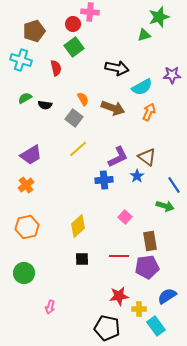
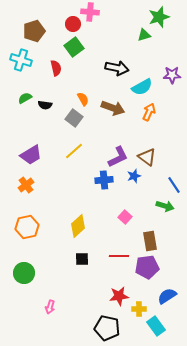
yellow line: moved 4 px left, 2 px down
blue star: moved 3 px left; rotated 16 degrees clockwise
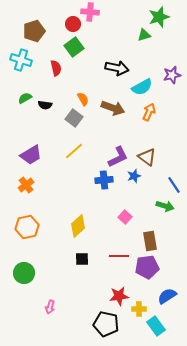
purple star: rotated 12 degrees counterclockwise
black pentagon: moved 1 px left, 4 px up
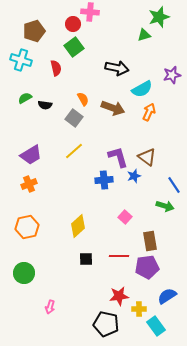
cyan semicircle: moved 2 px down
purple L-shape: rotated 80 degrees counterclockwise
orange cross: moved 3 px right, 1 px up; rotated 14 degrees clockwise
black square: moved 4 px right
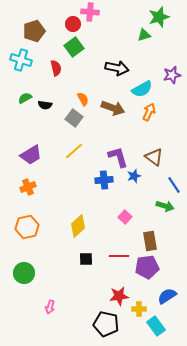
brown triangle: moved 7 px right
orange cross: moved 1 px left, 3 px down
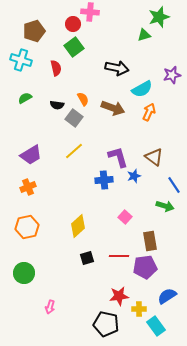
black semicircle: moved 12 px right
black square: moved 1 px right, 1 px up; rotated 16 degrees counterclockwise
purple pentagon: moved 2 px left
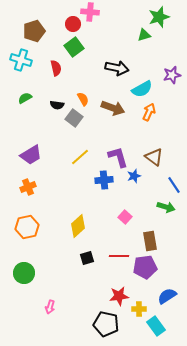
yellow line: moved 6 px right, 6 px down
green arrow: moved 1 px right, 1 px down
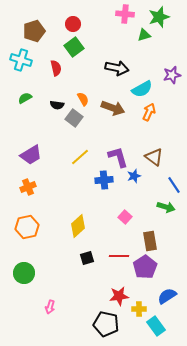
pink cross: moved 35 px right, 2 px down
purple pentagon: rotated 25 degrees counterclockwise
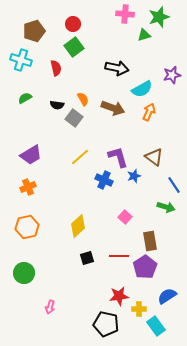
blue cross: rotated 30 degrees clockwise
